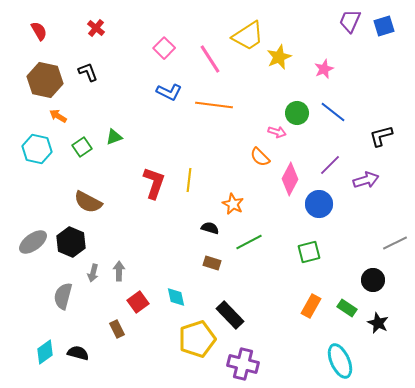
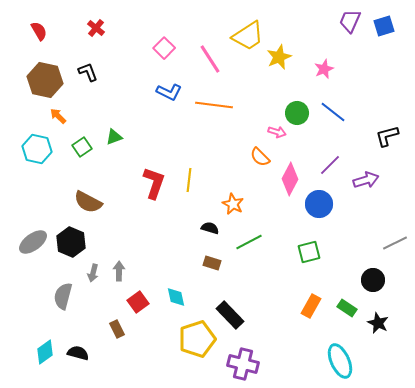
orange arrow at (58, 116): rotated 12 degrees clockwise
black L-shape at (381, 136): moved 6 px right
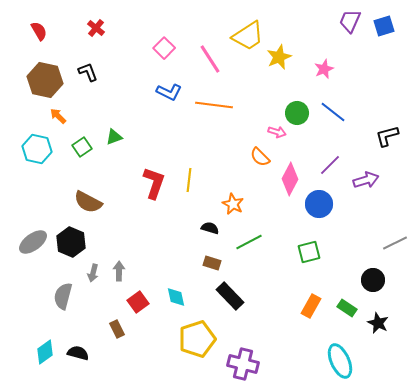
black rectangle at (230, 315): moved 19 px up
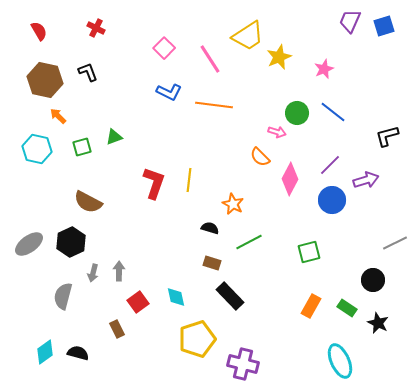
red cross at (96, 28): rotated 12 degrees counterclockwise
green square at (82, 147): rotated 18 degrees clockwise
blue circle at (319, 204): moved 13 px right, 4 px up
gray ellipse at (33, 242): moved 4 px left, 2 px down
black hexagon at (71, 242): rotated 12 degrees clockwise
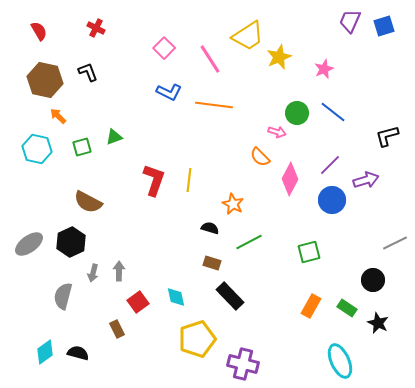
red L-shape at (154, 183): moved 3 px up
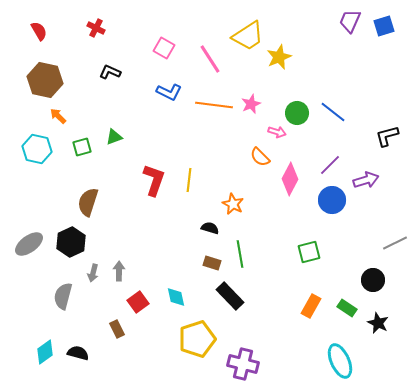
pink square at (164, 48): rotated 15 degrees counterclockwise
pink star at (324, 69): moved 73 px left, 35 px down
black L-shape at (88, 72): moved 22 px right; rotated 45 degrees counterclockwise
brown semicircle at (88, 202): rotated 80 degrees clockwise
green line at (249, 242): moved 9 px left, 12 px down; rotated 72 degrees counterclockwise
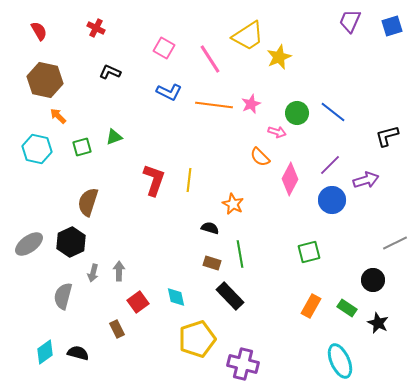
blue square at (384, 26): moved 8 px right
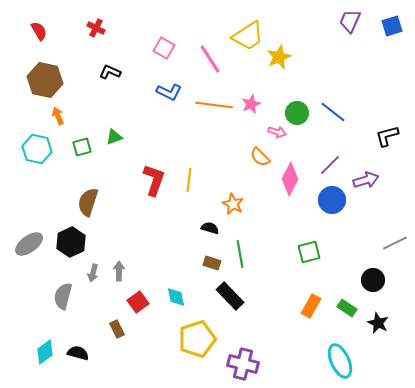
orange arrow at (58, 116): rotated 24 degrees clockwise
